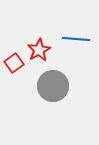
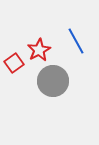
blue line: moved 2 px down; rotated 56 degrees clockwise
gray circle: moved 5 px up
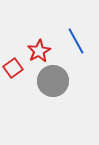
red star: moved 1 px down
red square: moved 1 px left, 5 px down
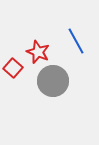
red star: moved 1 px left, 1 px down; rotated 20 degrees counterclockwise
red square: rotated 12 degrees counterclockwise
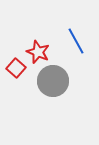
red square: moved 3 px right
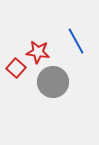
red star: rotated 15 degrees counterclockwise
gray circle: moved 1 px down
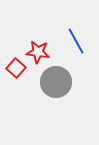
gray circle: moved 3 px right
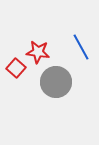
blue line: moved 5 px right, 6 px down
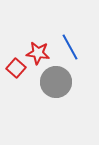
blue line: moved 11 px left
red star: moved 1 px down
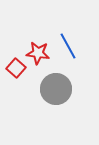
blue line: moved 2 px left, 1 px up
gray circle: moved 7 px down
